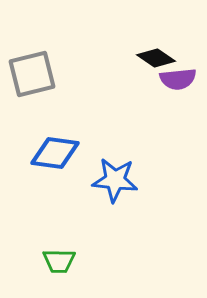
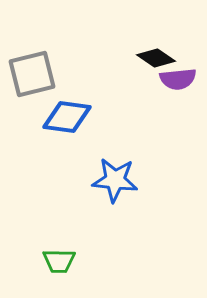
blue diamond: moved 12 px right, 36 px up
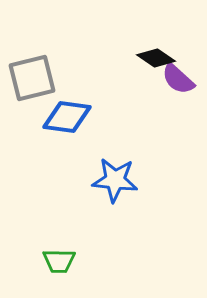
gray square: moved 4 px down
purple semicircle: rotated 48 degrees clockwise
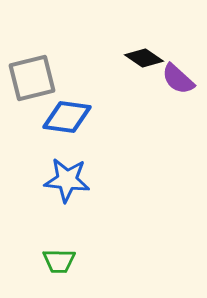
black diamond: moved 12 px left
blue star: moved 48 px left
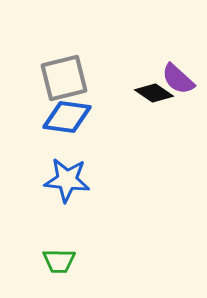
black diamond: moved 10 px right, 35 px down
gray square: moved 32 px right
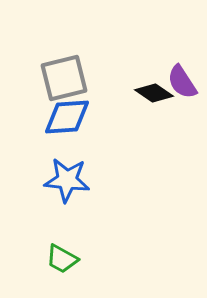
purple semicircle: moved 4 px right, 3 px down; rotated 15 degrees clockwise
blue diamond: rotated 12 degrees counterclockwise
green trapezoid: moved 3 px right, 2 px up; rotated 28 degrees clockwise
